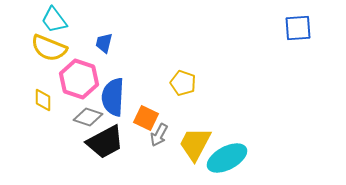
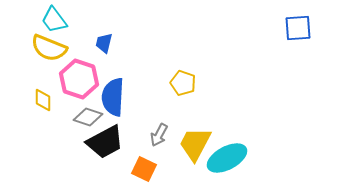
orange square: moved 2 px left, 51 px down
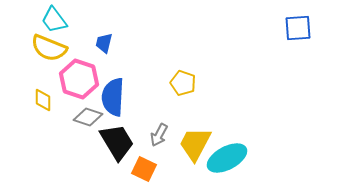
black trapezoid: moved 12 px right; rotated 93 degrees counterclockwise
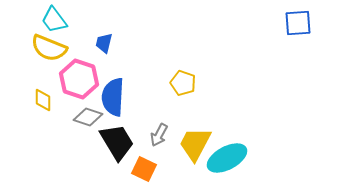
blue square: moved 5 px up
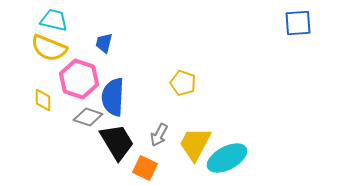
cyan trapezoid: rotated 140 degrees clockwise
orange square: moved 1 px right, 1 px up
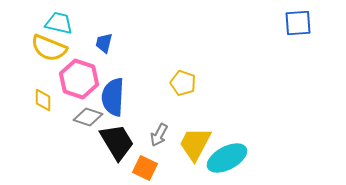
cyan trapezoid: moved 5 px right, 3 px down
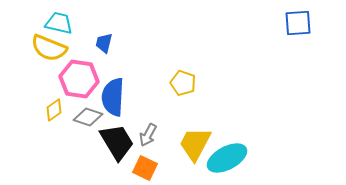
pink hexagon: rotated 9 degrees counterclockwise
yellow diamond: moved 11 px right, 10 px down; rotated 55 degrees clockwise
gray arrow: moved 11 px left
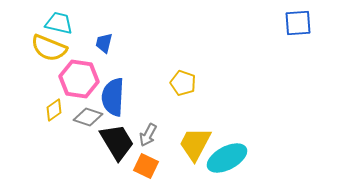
orange square: moved 1 px right, 2 px up
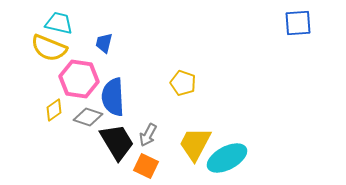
blue semicircle: rotated 6 degrees counterclockwise
